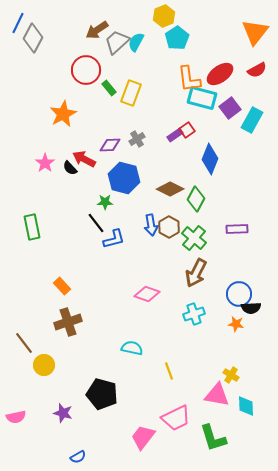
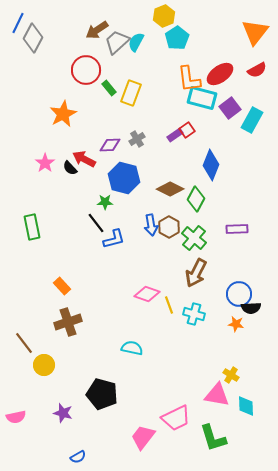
blue diamond at (210, 159): moved 1 px right, 6 px down
cyan cross at (194, 314): rotated 35 degrees clockwise
yellow line at (169, 371): moved 66 px up
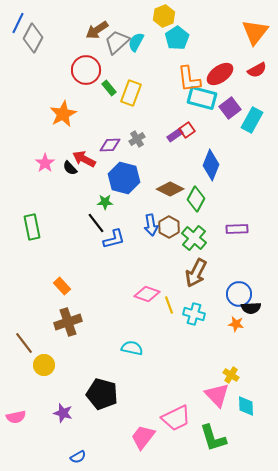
pink triangle at (217, 395): rotated 36 degrees clockwise
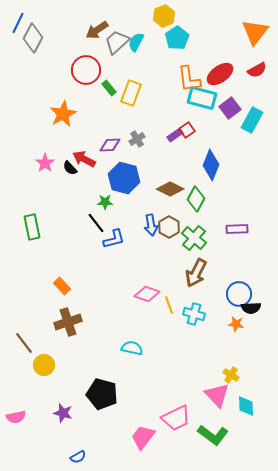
green L-shape at (213, 438): moved 3 px up; rotated 36 degrees counterclockwise
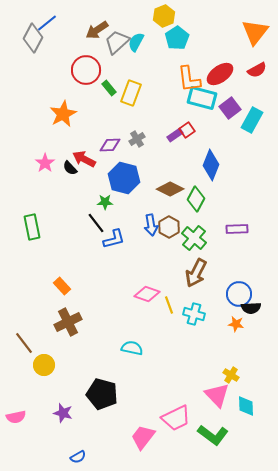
blue line at (18, 23): moved 29 px right; rotated 25 degrees clockwise
brown cross at (68, 322): rotated 8 degrees counterclockwise
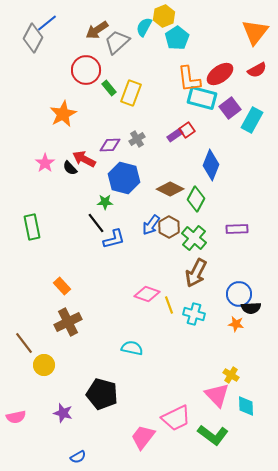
cyan semicircle at (136, 42): moved 8 px right, 15 px up
blue arrow at (151, 225): rotated 45 degrees clockwise
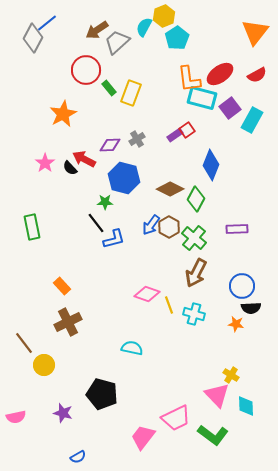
red semicircle at (257, 70): moved 5 px down
blue circle at (239, 294): moved 3 px right, 8 px up
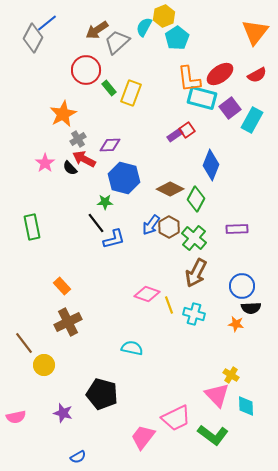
gray cross at (137, 139): moved 59 px left
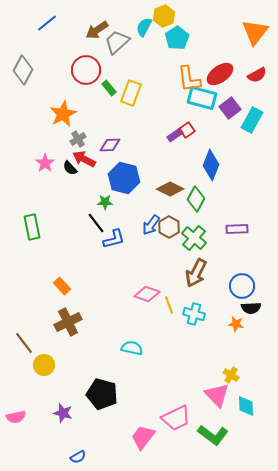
gray diamond at (33, 38): moved 10 px left, 32 px down
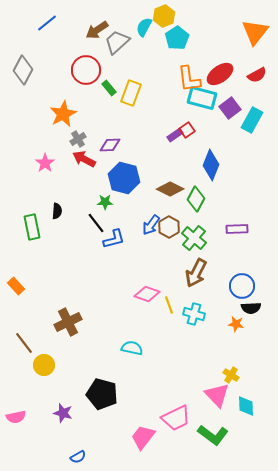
black semicircle at (70, 168): moved 13 px left, 43 px down; rotated 133 degrees counterclockwise
orange rectangle at (62, 286): moved 46 px left
